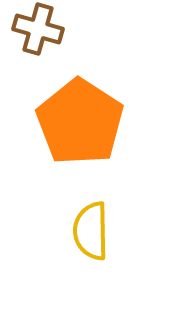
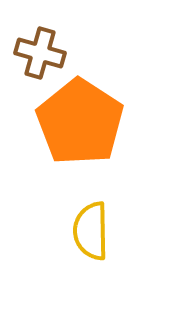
brown cross: moved 2 px right, 24 px down
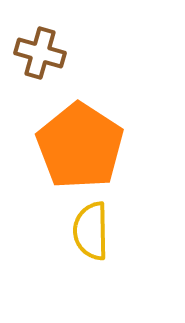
orange pentagon: moved 24 px down
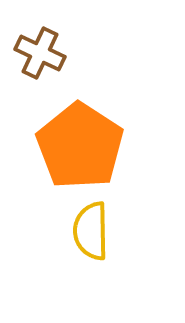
brown cross: rotated 9 degrees clockwise
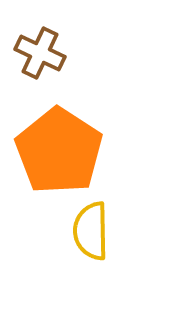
orange pentagon: moved 21 px left, 5 px down
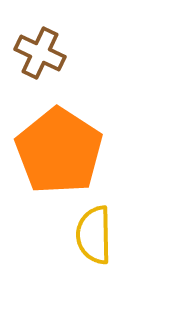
yellow semicircle: moved 3 px right, 4 px down
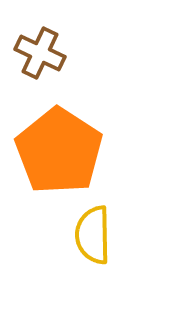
yellow semicircle: moved 1 px left
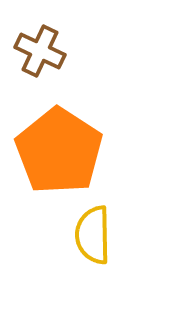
brown cross: moved 2 px up
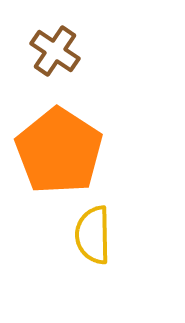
brown cross: moved 15 px right; rotated 9 degrees clockwise
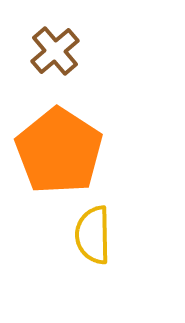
brown cross: rotated 15 degrees clockwise
